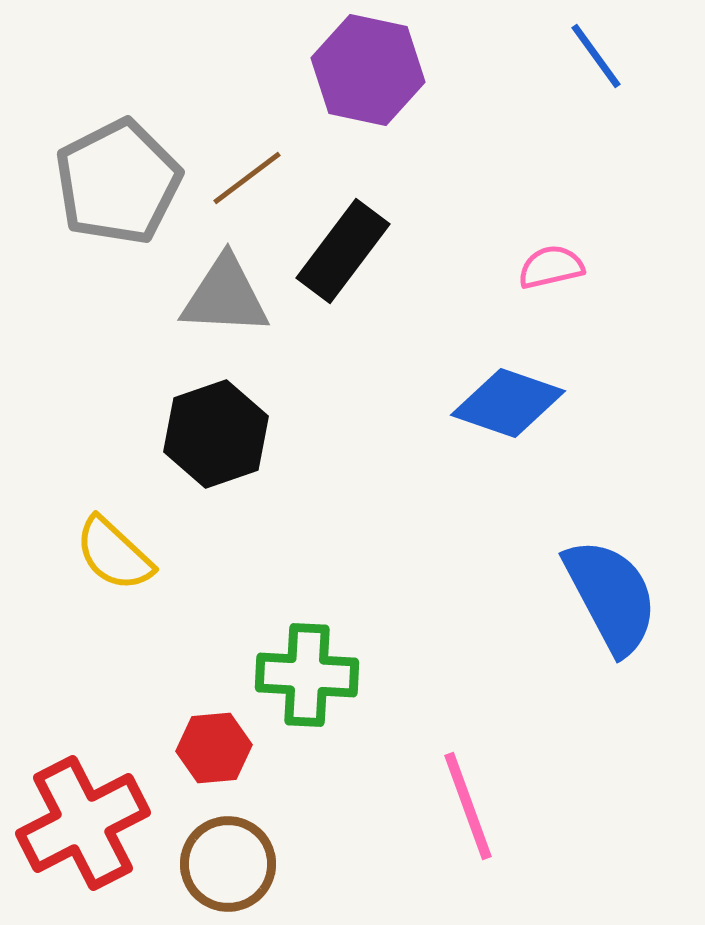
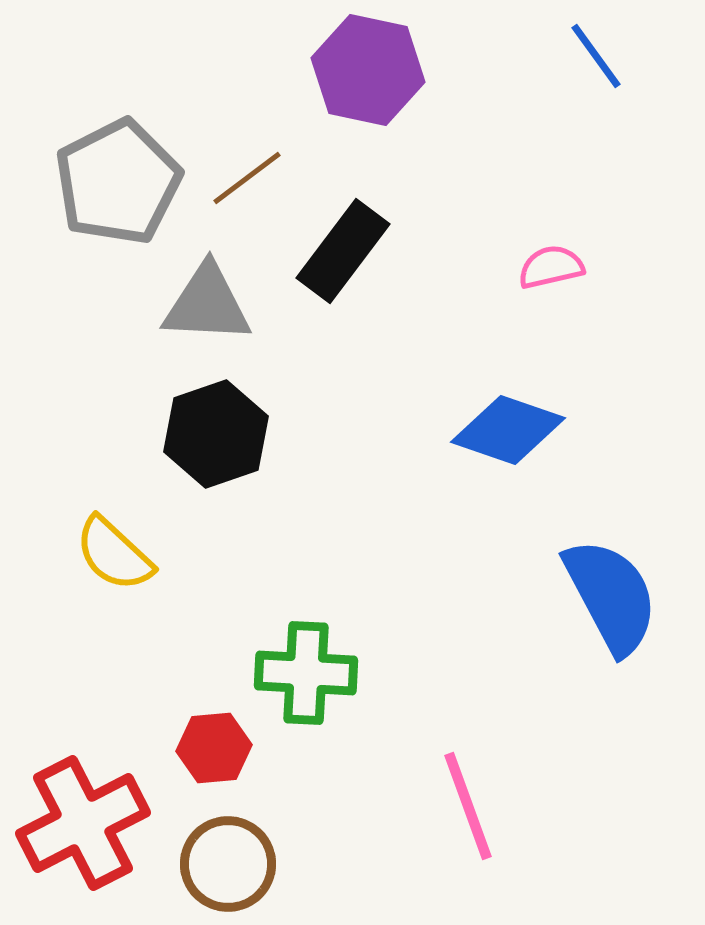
gray triangle: moved 18 px left, 8 px down
blue diamond: moved 27 px down
green cross: moved 1 px left, 2 px up
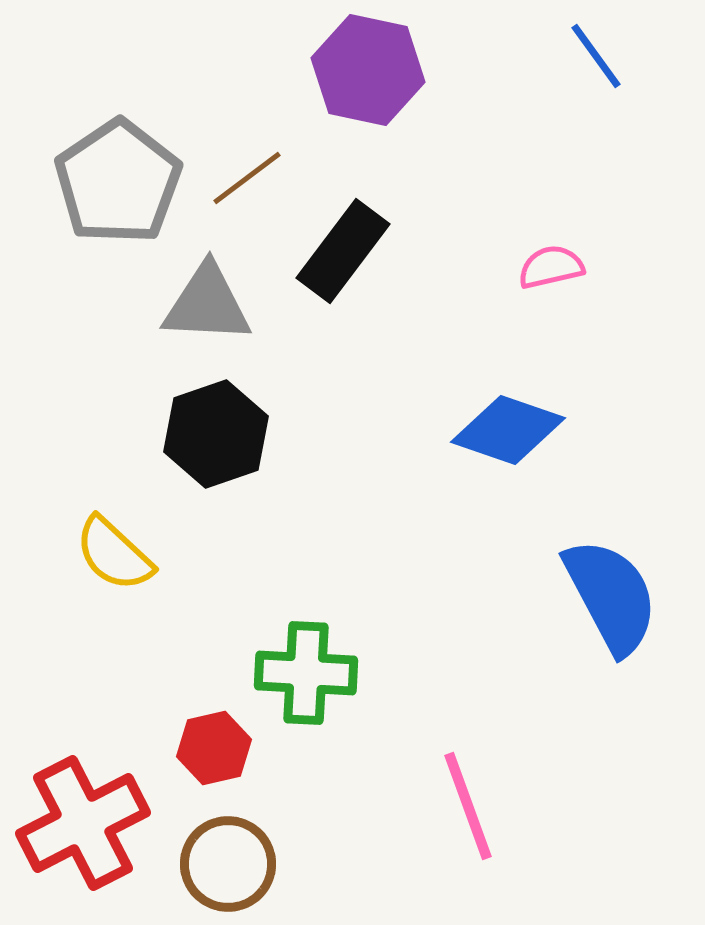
gray pentagon: rotated 7 degrees counterclockwise
red hexagon: rotated 8 degrees counterclockwise
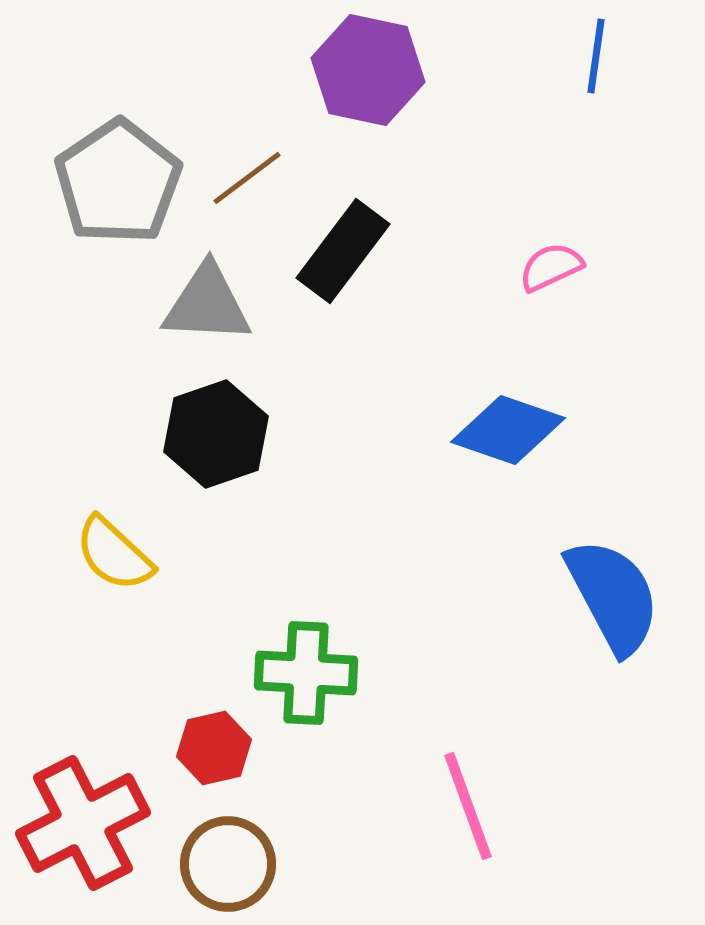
blue line: rotated 44 degrees clockwise
pink semicircle: rotated 12 degrees counterclockwise
blue semicircle: moved 2 px right
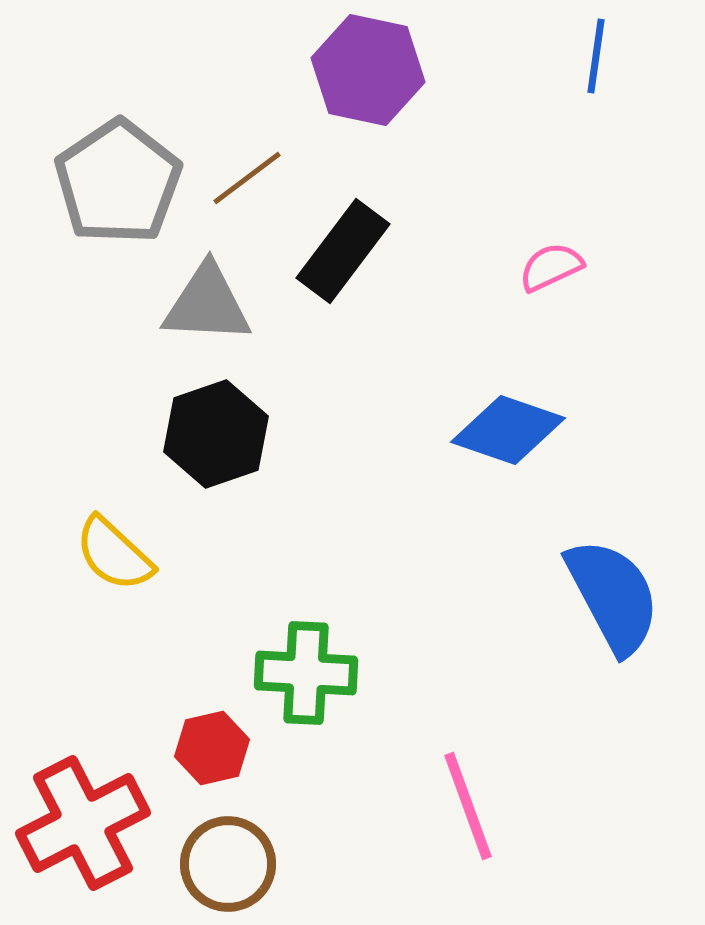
red hexagon: moved 2 px left
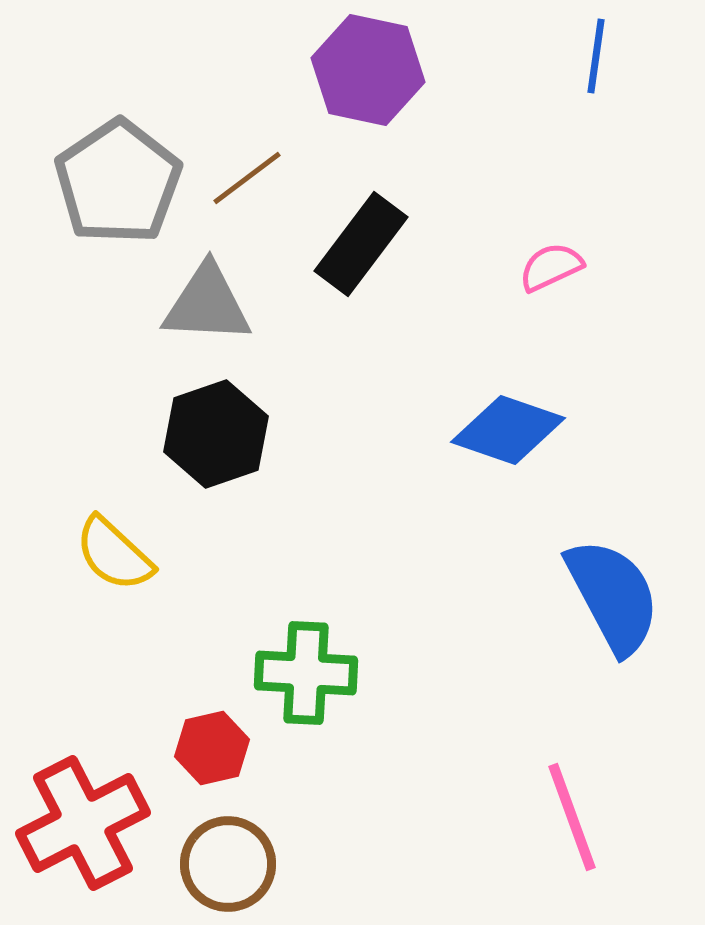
black rectangle: moved 18 px right, 7 px up
pink line: moved 104 px right, 11 px down
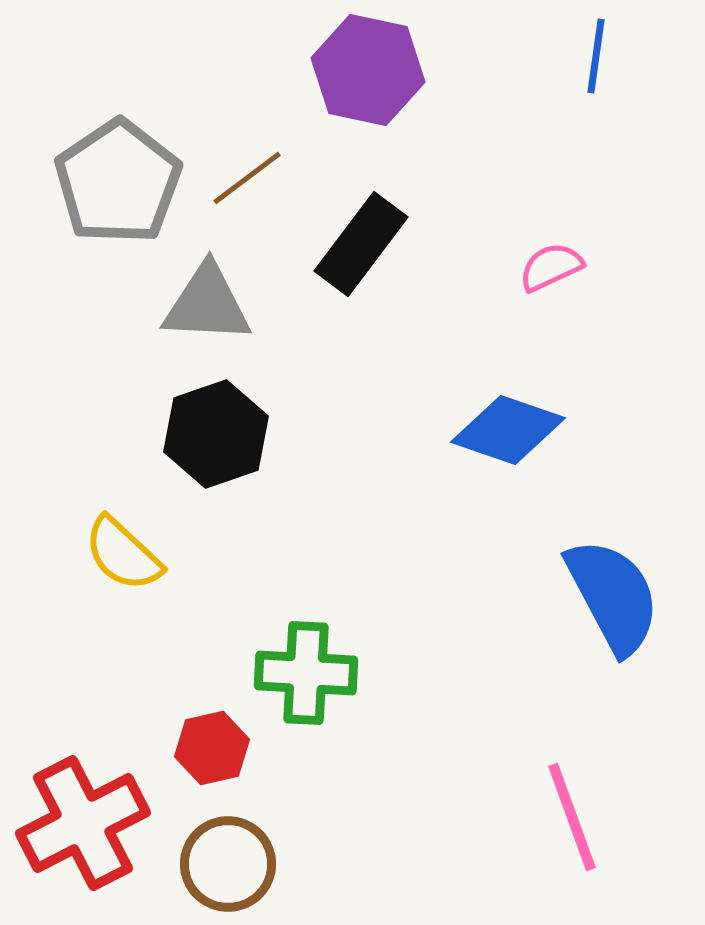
yellow semicircle: moved 9 px right
